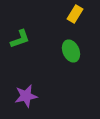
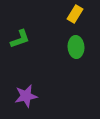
green ellipse: moved 5 px right, 4 px up; rotated 20 degrees clockwise
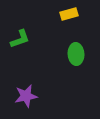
yellow rectangle: moved 6 px left; rotated 42 degrees clockwise
green ellipse: moved 7 px down
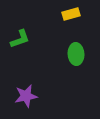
yellow rectangle: moved 2 px right
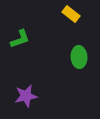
yellow rectangle: rotated 54 degrees clockwise
green ellipse: moved 3 px right, 3 px down
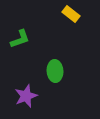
green ellipse: moved 24 px left, 14 px down
purple star: rotated 10 degrees counterclockwise
